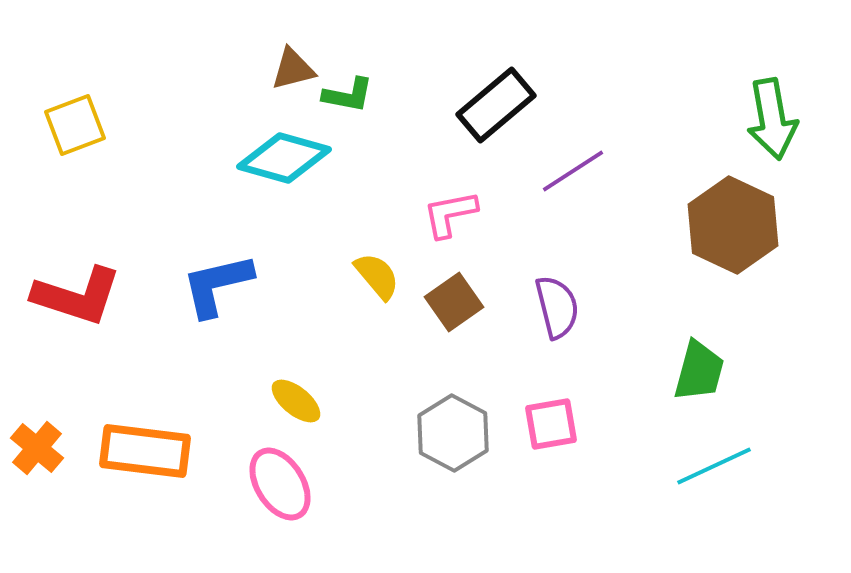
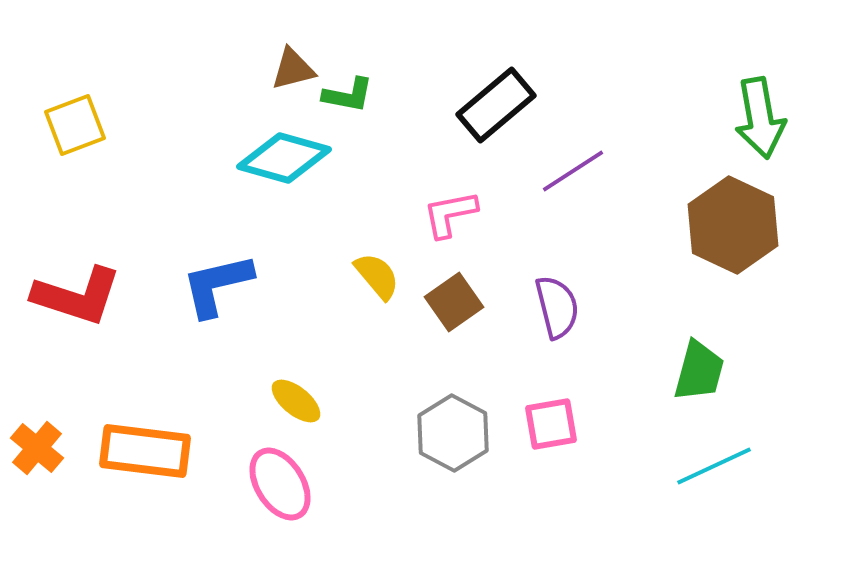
green arrow: moved 12 px left, 1 px up
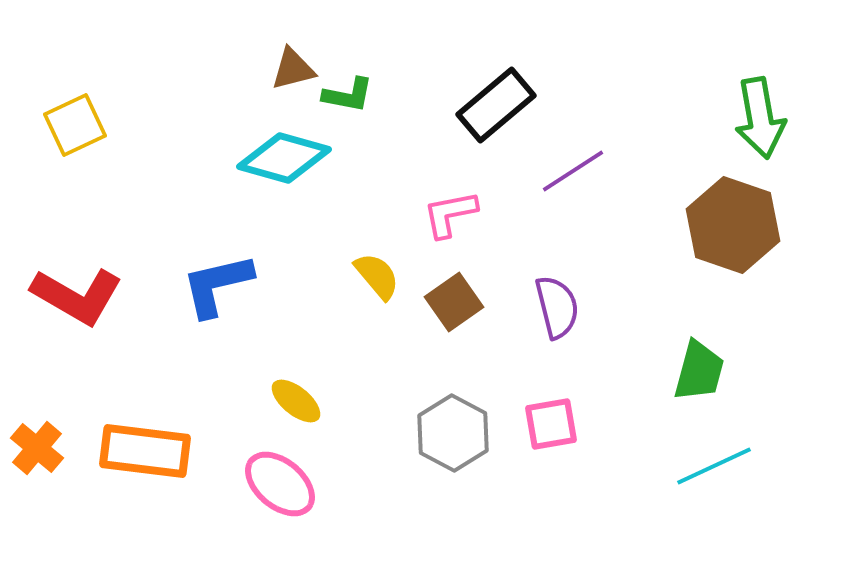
yellow square: rotated 4 degrees counterclockwise
brown hexagon: rotated 6 degrees counterclockwise
red L-shape: rotated 12 degrees clockwise
pink ellipse: rotated 18 degrees counterclockwise
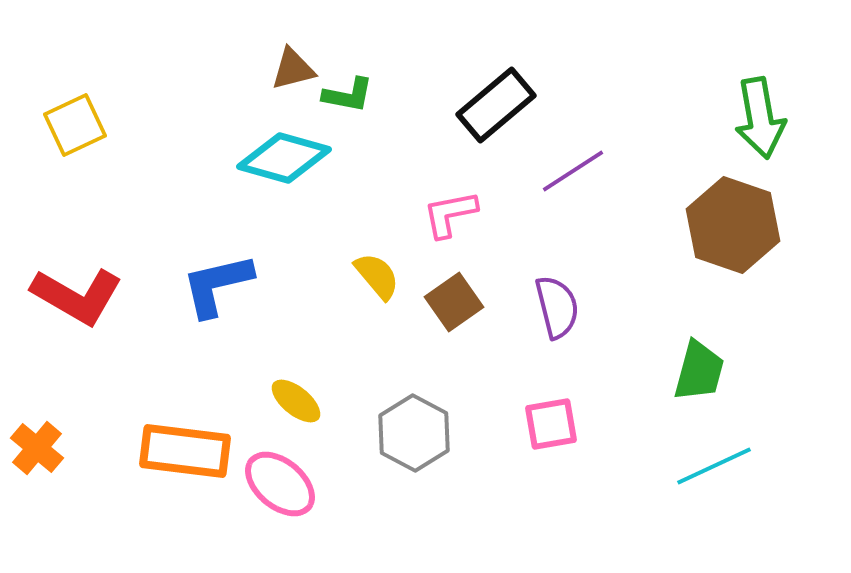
gray hexagon: moved 39 px left
orange rectangle: moved 40 px right
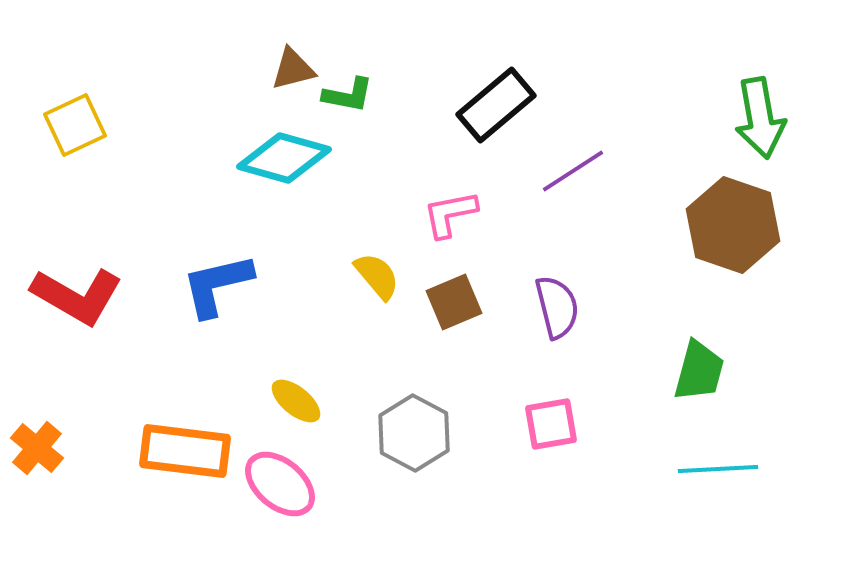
brown square: rotated 12 degrees clockwise
cyan line: moved 4 px right, 3 px down; rotated 22 degrees clockwise
